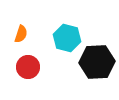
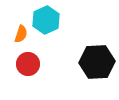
cyan hexagon: moved 21 px left, 18 px up; rotated 20 degrees clockwise
red circle: moved 3 px up
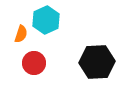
red circle: moved 6 px right, 1 px up
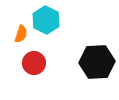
cyan hexagon: rotated 8 degrees counterclockwise
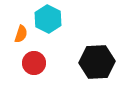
cyan hexagon: moved 2 px right, 1 px up
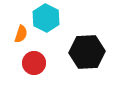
cyan hexagon: moved 2 px left, 1 px up
black hexagon: moved 10 px left, 10 px up
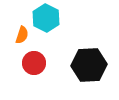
orange semicircle: moved 1 px right, 1 px down
black hexagon: moved 2 px right, 13 px down
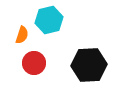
cyan hexagon: moved 3 px right, 2 px down; rotated 20 degrees clockwise
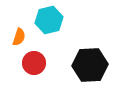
orange semicircle: moved 3 px left, 2 px down
black hexagon: moved 1 px right
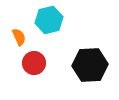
orange semicircle: rotated 42 degrees counterclockwise
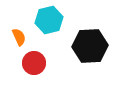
black hexagon: moved 19 px up
